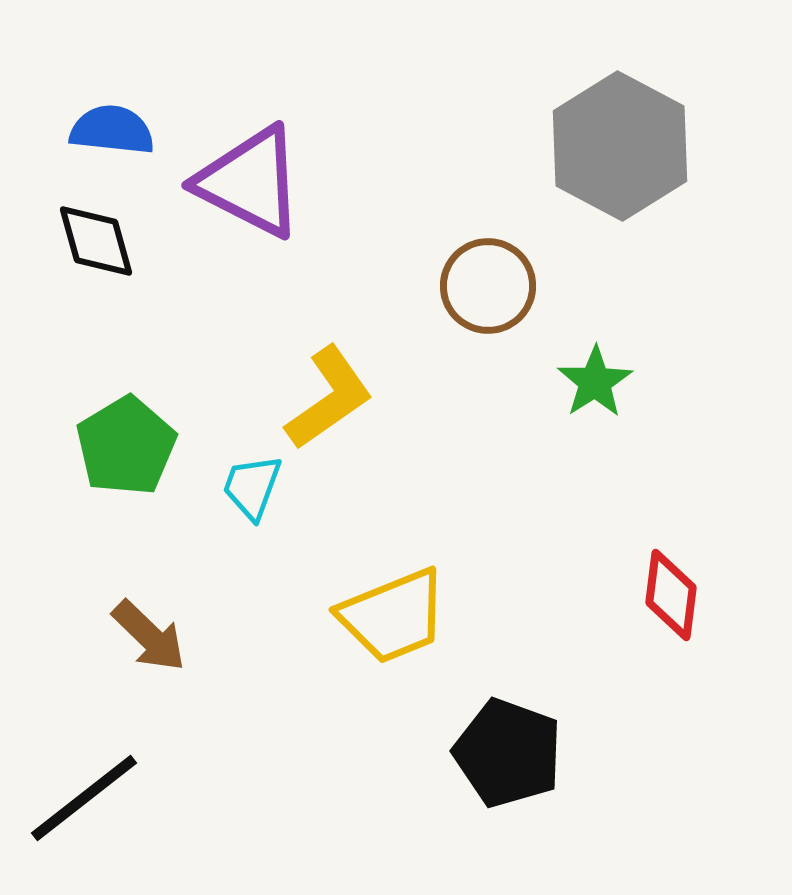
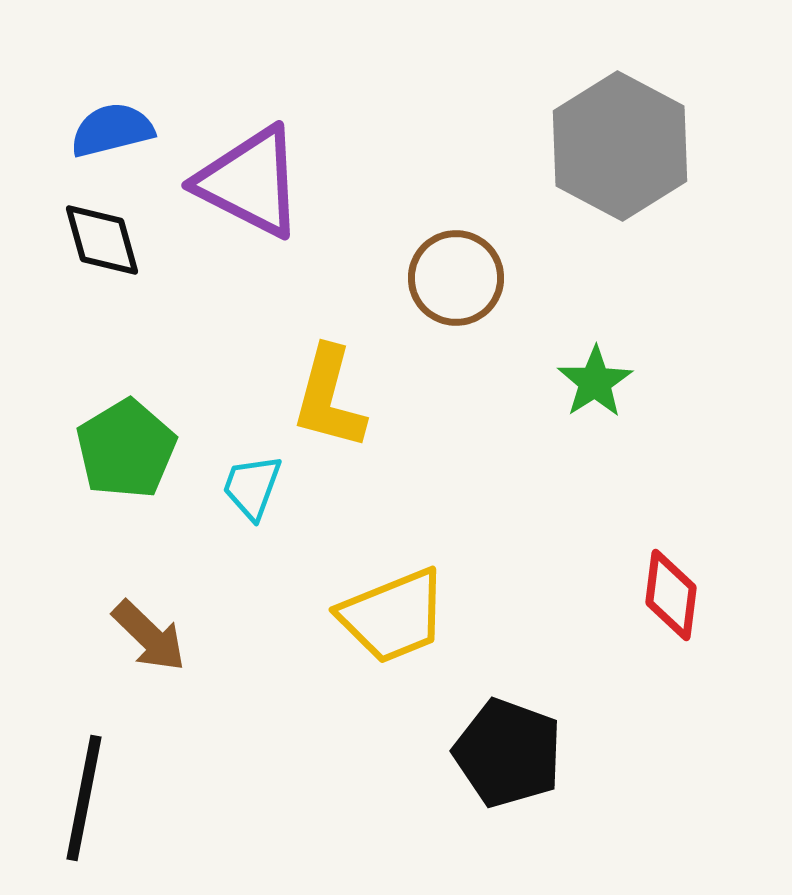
blue semicircle: rotated 20 degrees counterclockwise
black diamond: moved 6 px right, 1 px up
brown circle: moved 32 px left, 8 px up
yellow L-shape: rotated 140 degrees clockwise
green pentagon: moved 3 px down
black line: rotated 41 degrees counterclockwise
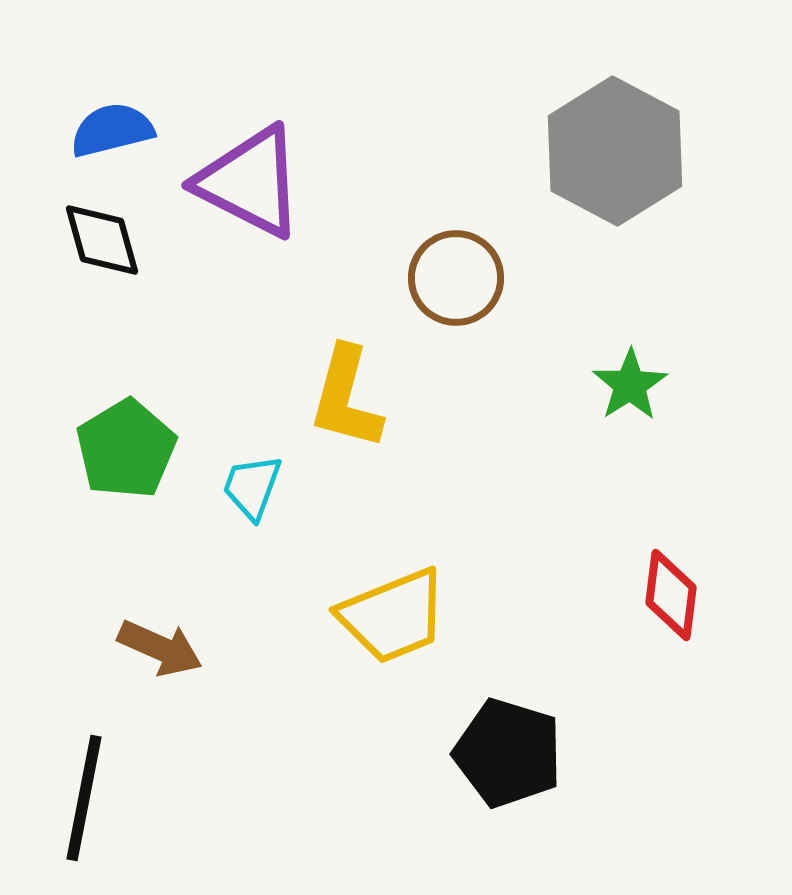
gray hexagon: moved 5 px left, 5 px down
green star: moved 35 px right, 3 px down
yellow L-shape: moved 17 px right
brown arrow: moved 11 px right, 12 px down; rotated 20 degrees counterclockwise
black pentagon: rotated 3 degrees counterclockwise
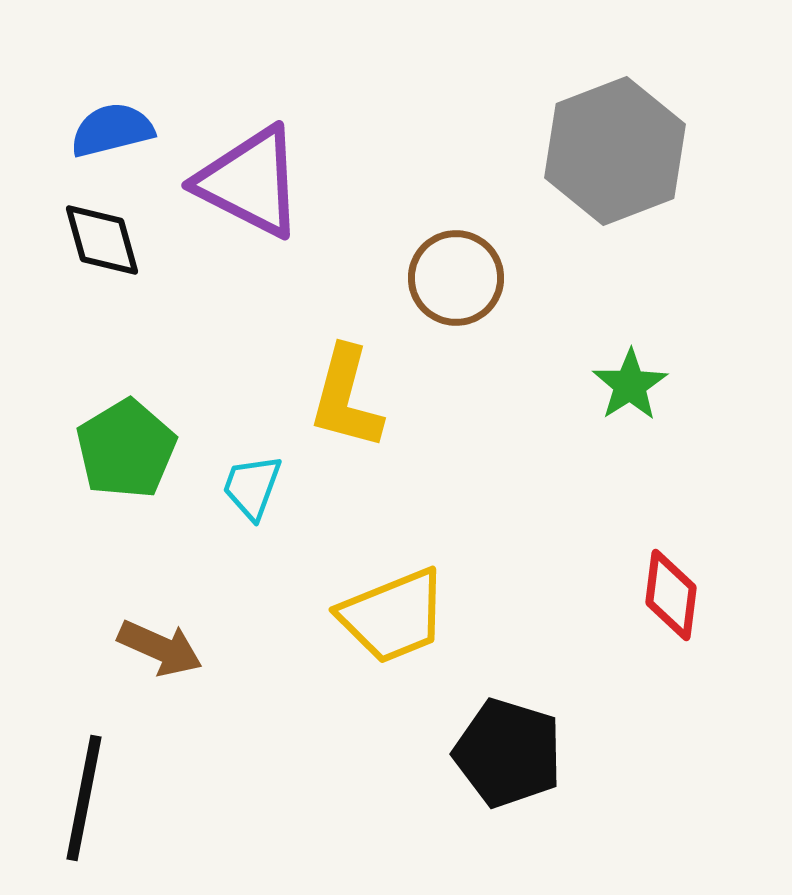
gray hexagon: rotated 11 degrees clockwise
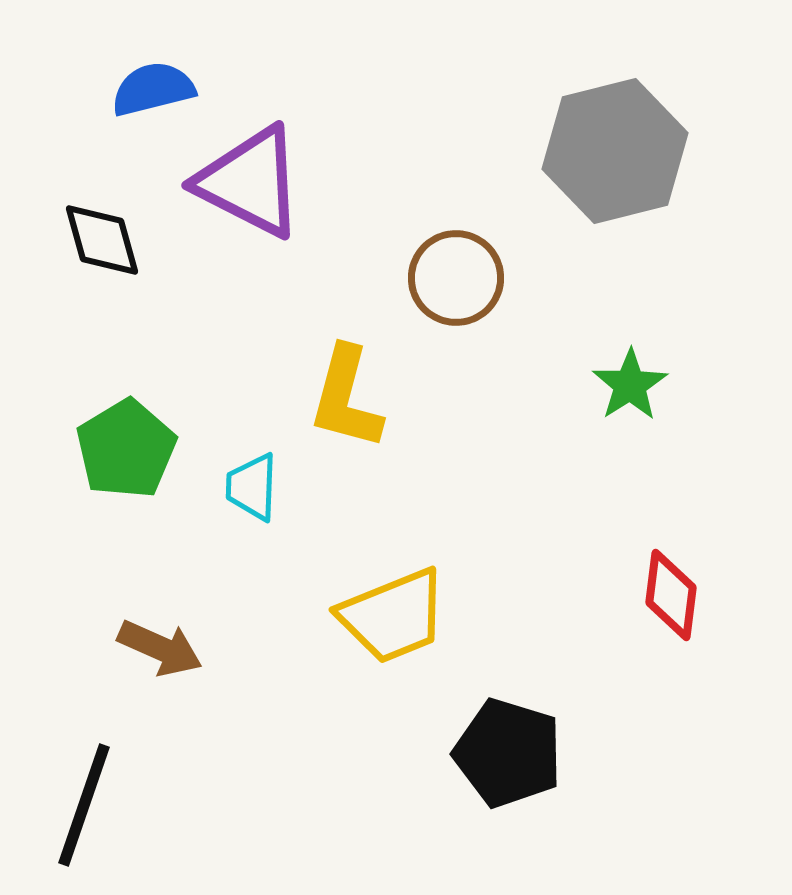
blue semicircle: moved 41 px right, 41 px up
gray hexagon: rotated 7 degrees clockwise
cyan trapezoid: rotated 18 degrees counterclockwise
black line: moved 7 px down; rotated 8 degrees clockwise
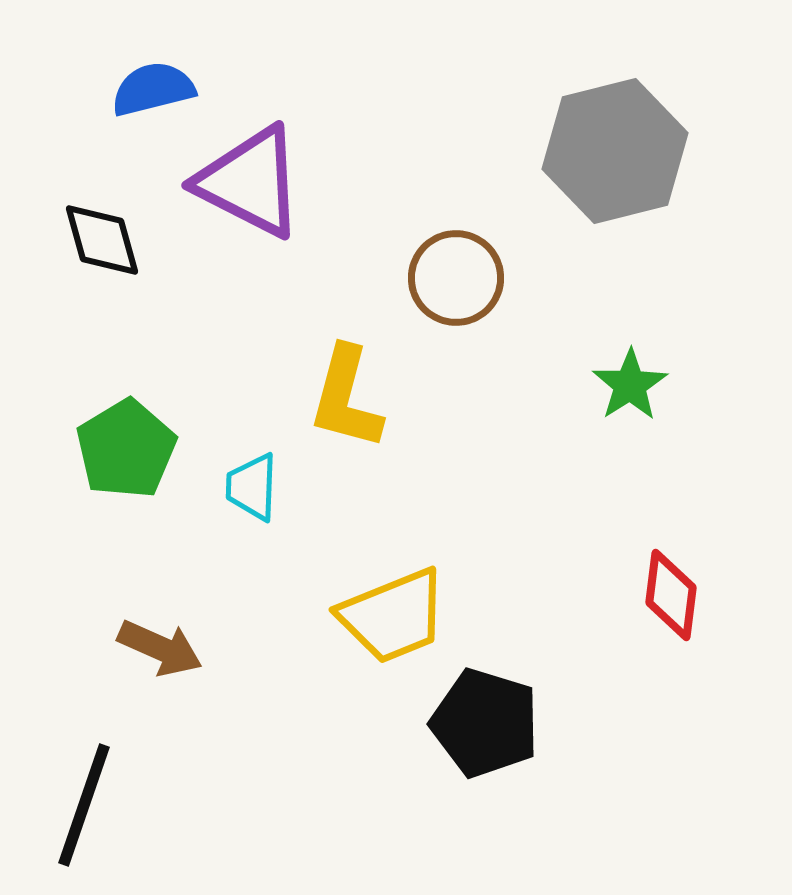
black pentagon: moved 23 px left, 30 px up
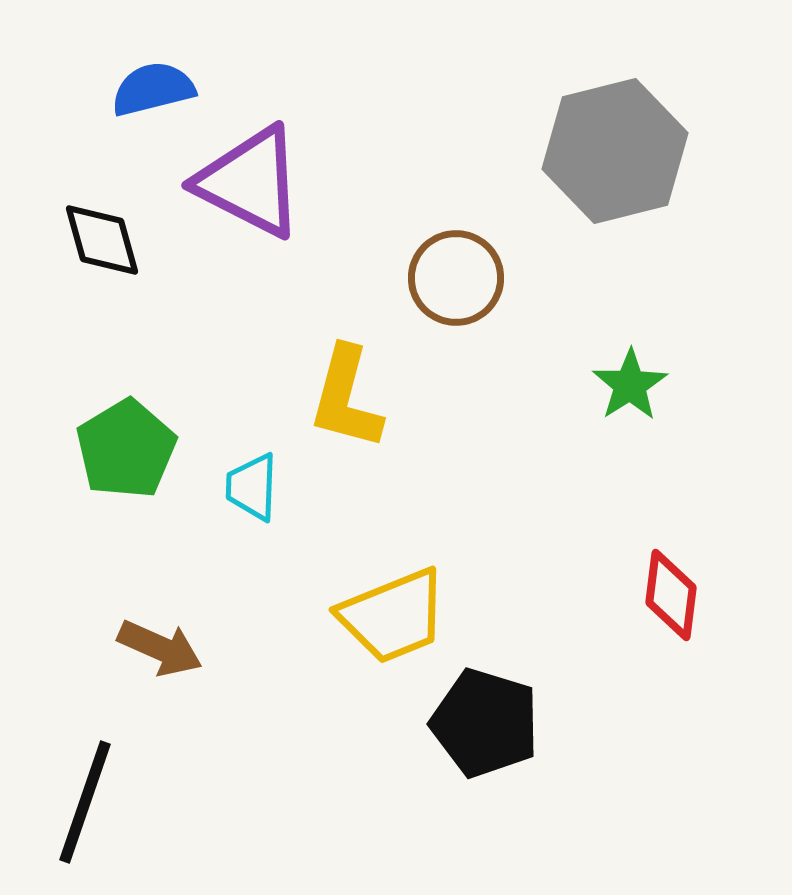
black line: moved 1 px right, 3 px up
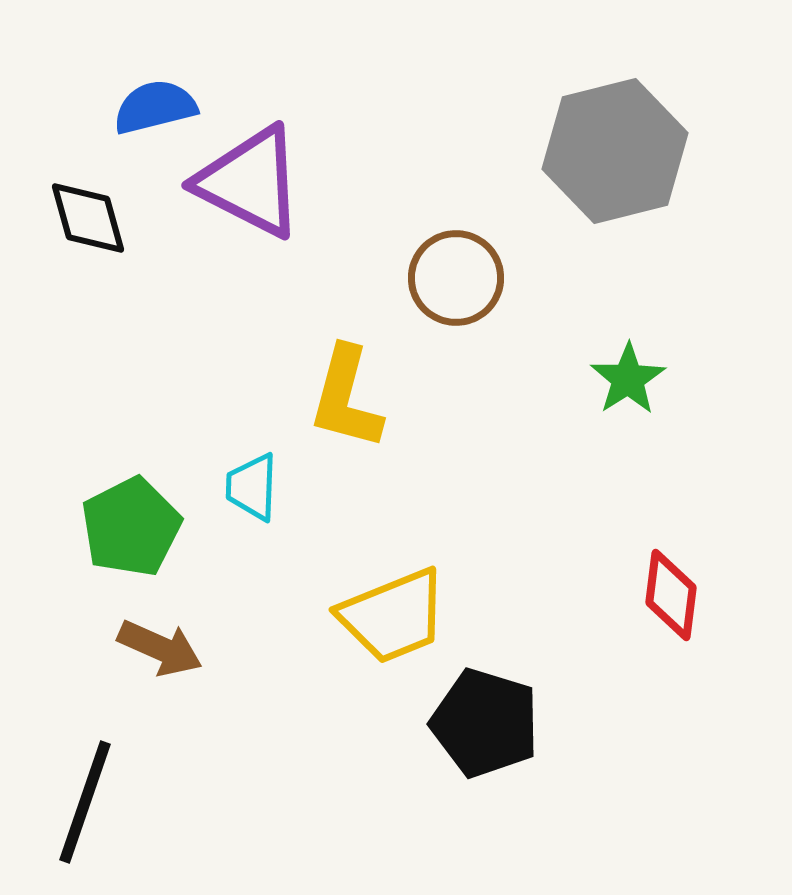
blue semicircle: moved 2 px right, 18 px down
black diamond: moved 14 px left, 22 px up
green star: moved 2 px left, 6 px up
green pentagon: moved 5 px right, 78 px down; rotated 4 degrees clockwise
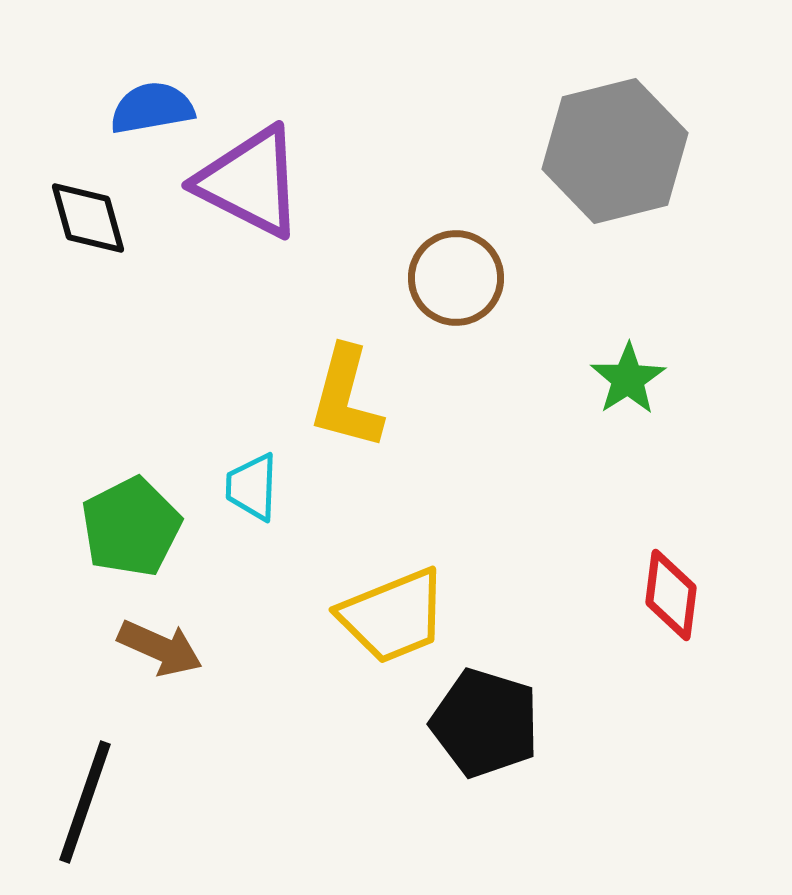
blue semicircle: moved 3 px left, 1 px down; rotated 4 degrees clockwise
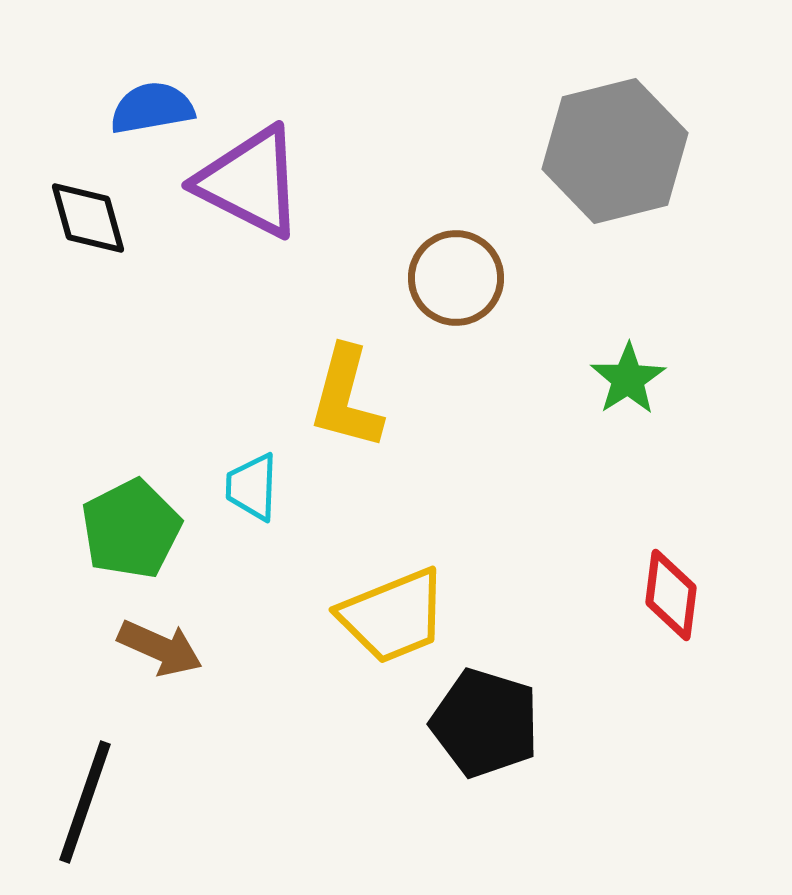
green pentagon: moved 2 px down
